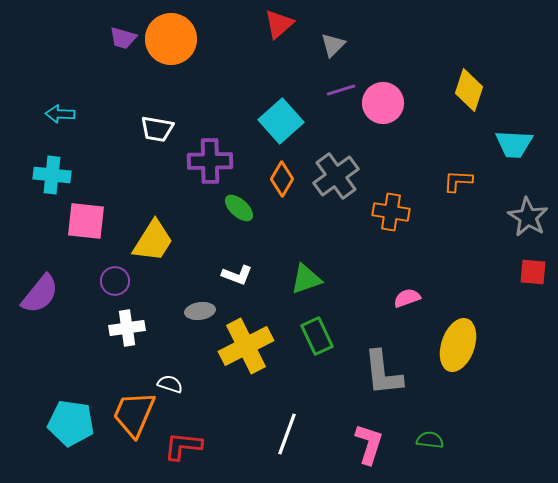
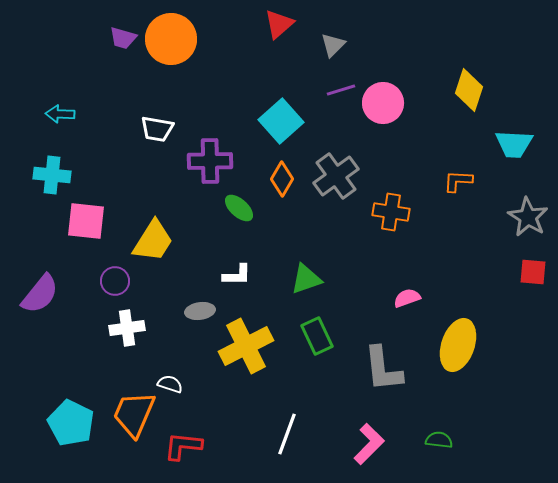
white L-shape: rotated 20 degrees counterclockwise
gray L-shape: moved 4 px up
cyan pentagon: rotated 18 degrees clockwise
green semicircle: moved 9 px right
pink L-shape: rotated 27 degrees clockwise
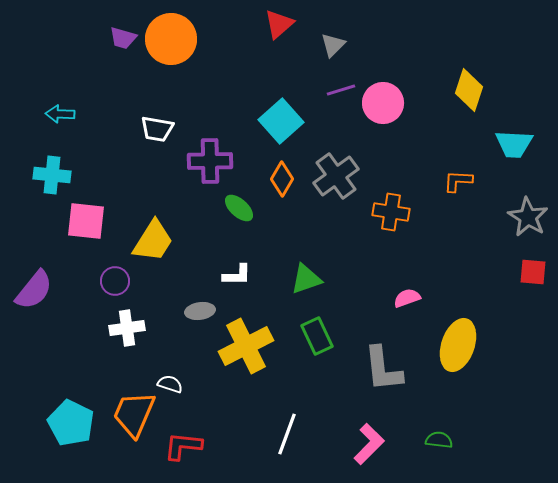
purple semicircle: moved 6 px left, 4 px up
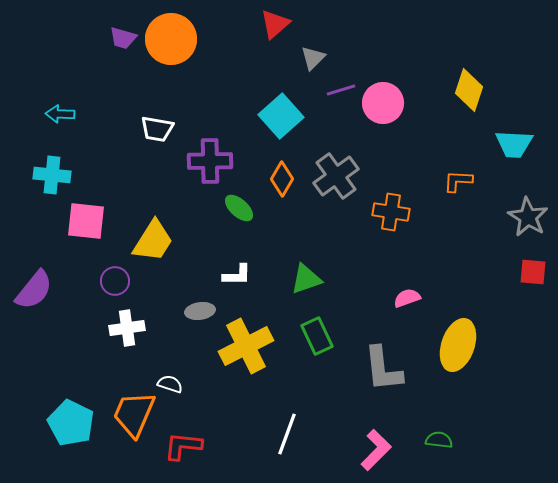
red triangle: moved 4 px left
gray triangle: moved 20 px left, 13 px down
cyan square: moved 5 px up
pink L-shape: moved 7 px right, 6 px down
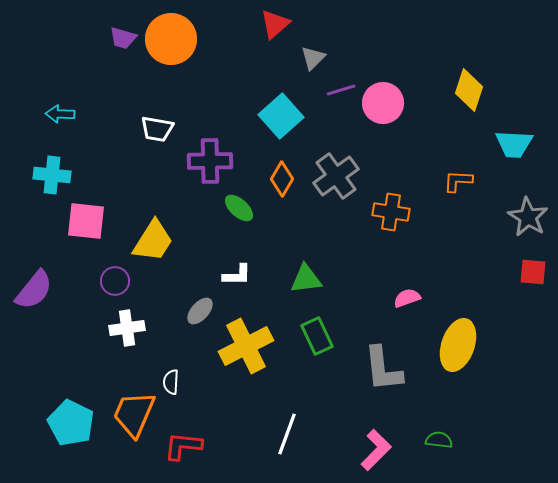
green triangle: rotated 12 degrees clockwise
gray ellipse: rotated 40 degrees counterclockwise
white semicircle: moved 1 px right, 2 px up; rotated 105 degrees counterclockwise
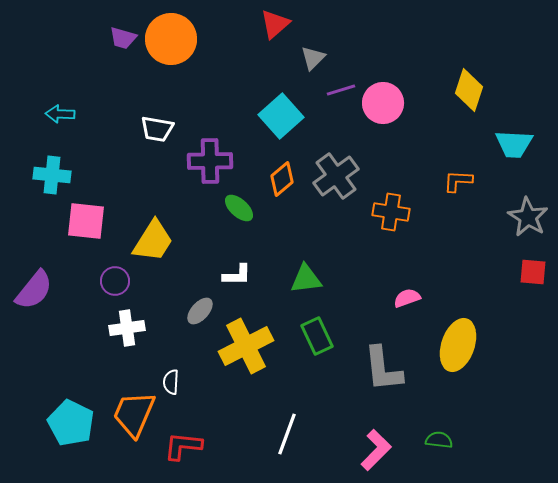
orange diamond: rotated 20 degrees clockwise
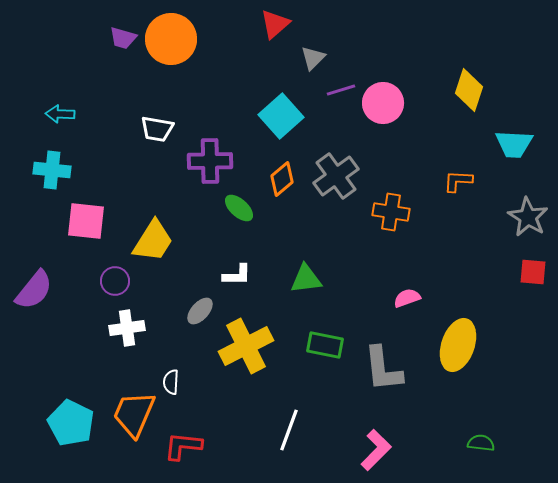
cyan cross: moved 5 px up
green rectangle: moved 8 px right, 9 px down; rotated 54 degrees counterclockwise
white line: moved 2 px right, 4 px up
green semicircle: moved 42 px right, 3 px down
